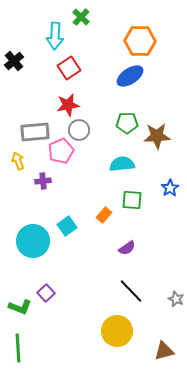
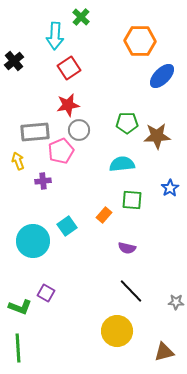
blue ellipse: moved 32 px right; rotated 12 degrees counterclockwise
purple semicircle: rotated 48 degrees clockwise
purple square: rotated 18 degrees counterclockwise
gray star: moved 3 px down; rotated 21 degrees counterclockwise
brown triangle: moved 1 px down
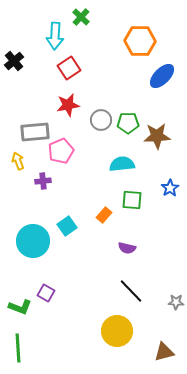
green pentagon: moved 1 px right
gray circle: moved 22 px right, 10 px up
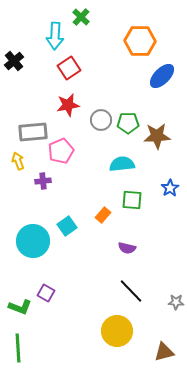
gray rectangle: moved 2 px left
orange rectangle: moved 1 px left
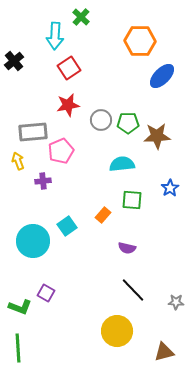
black line: moved 2 px right, 1 px up
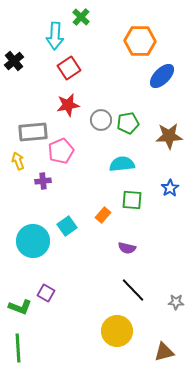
green pentagon: rotated 10 degrees counterclockwise
brown star: moved 12 px right
